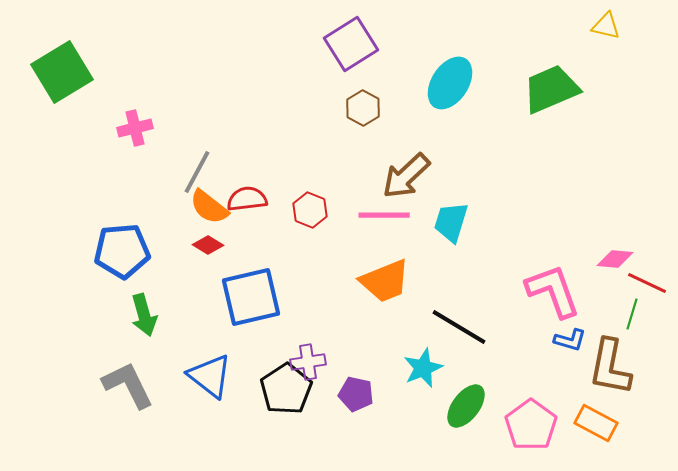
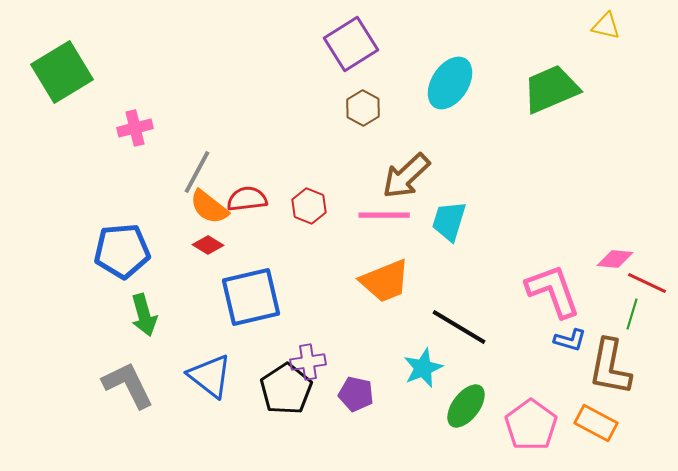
red hexagon: moved 1 px left, 4 px up
cyan trapezoid: moved 2 px left, 1 px up
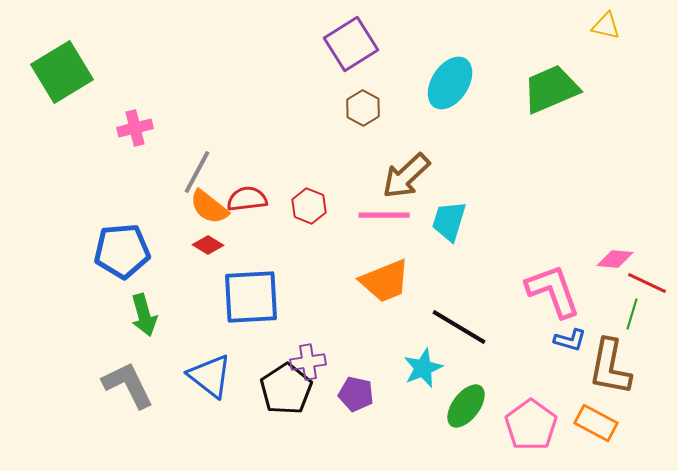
blue square: rotated 10 degrees clockwise
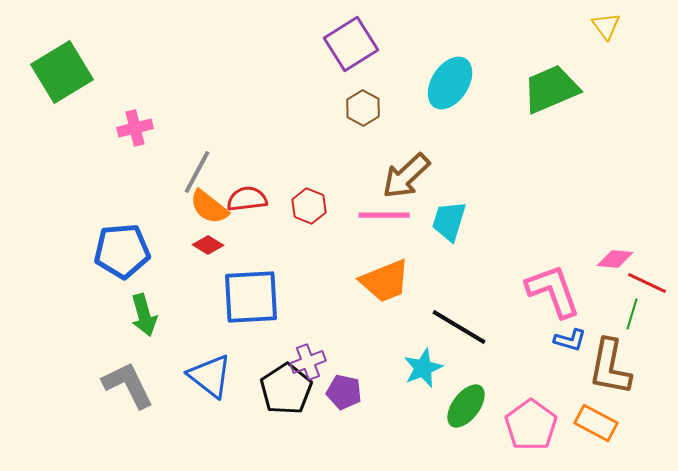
yellow triangle: rotated 40 degrees clockwise
purple cross: rotated 12 degrees counterclockwise
purple pentagon: moved 12 px left, 2 px up
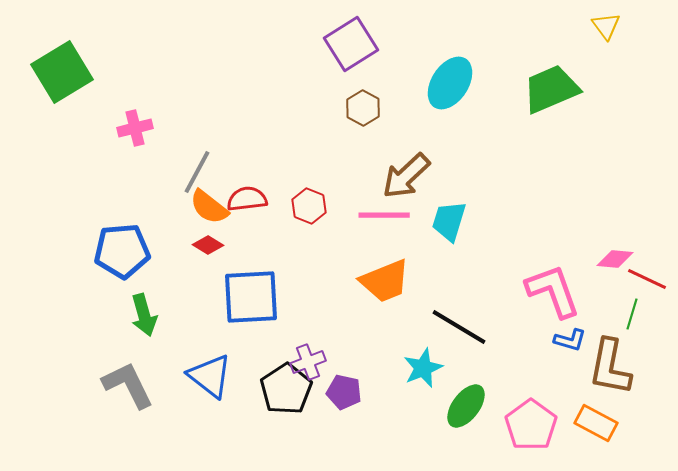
red line: moved 4 px up
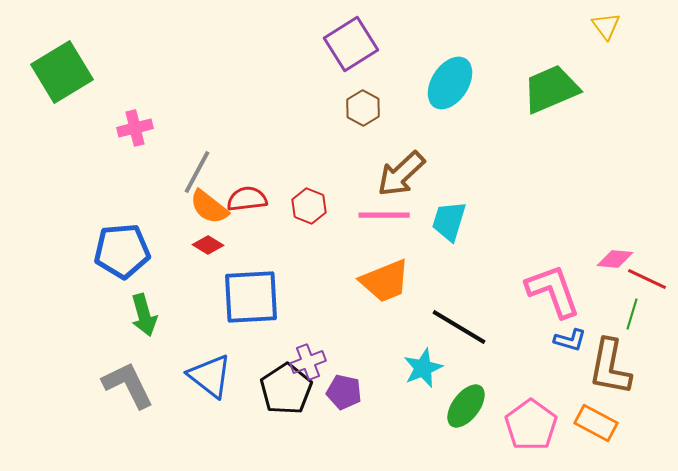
brown arrow: moved 5 px left, 2 px up
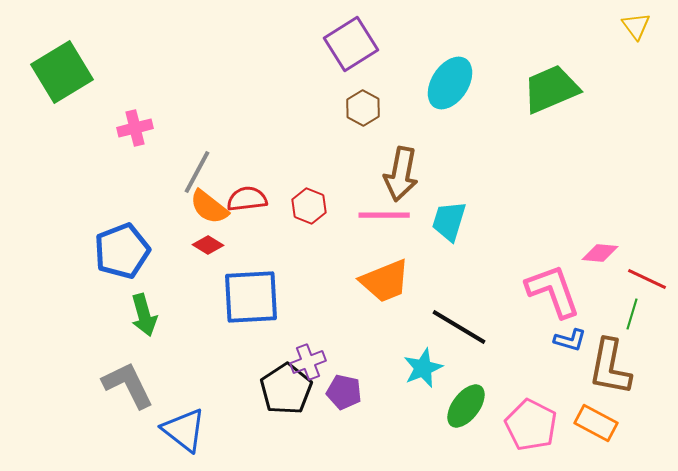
yellow triangle: moved 30 px right
brown arrow: rotated 36 degrees counterclockwise
blue pentagon: rotated 16 degrees counterclockwise
pink diamond: moved 15 px left, 6 px up
blue triangle: moved 26 px left, 54 px down
pink pentagon: rotated 9 degrees counterclockwise
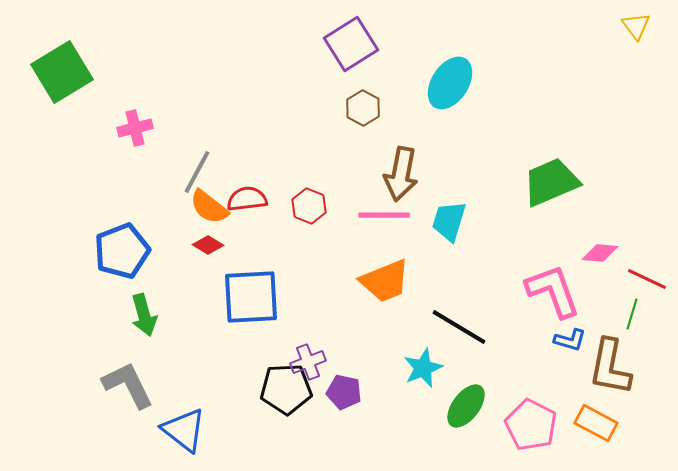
green trapezoid: moved 93 px down
black pentagon: rotated 30 degrees clockwise
